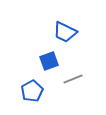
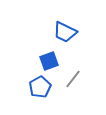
gray line: rotated 30 degrees counterclockwise
blue pentagon: moved 8 px right, 4 px up
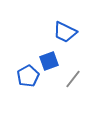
blue pentagon: moved 12 px left, 11 px up
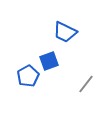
gray line: moved 13 px right, 5 px down
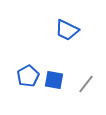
blue trapezoid: moved 2 px right, 2 px up
blue square: moved 5 px right, 19 px down; rotated 30 degrees clockwise
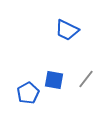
blue pentagon: moved 17 px down
gray line: moved 5 px up
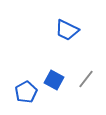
blue square: rotated 18 degrees clockwise
blue pentagon: moved 2 px left, 1 px up
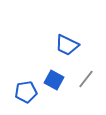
blue trapezoid: moved 15 px down
blue pentagon: rotated 20 degrees clockwise
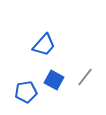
blue trapezoid: moved 23 px left; rotated 75 degrees counterclockwise
gray line: moved 1 px left, 2 px up
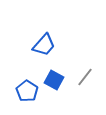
blue pentagon: moved 1 px right, 1 px up; rotated 30 degrees counterclockwise
